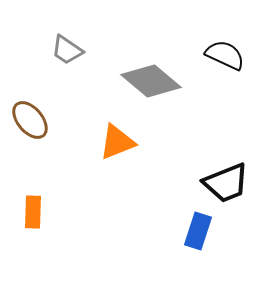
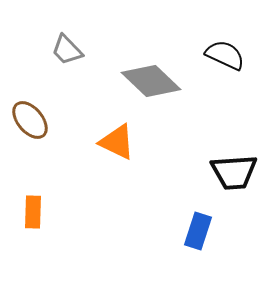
gray trapezoid: rotated 12 degrees clockwise
gray diamond: rotated 4 degrees clockwise
orange triangle: rotated 48 degrees clockwise
black trapezoid: moved 8 px right, 11 px up; rotated 18 degrees clockwise
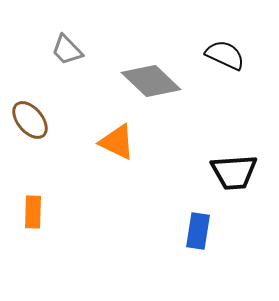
blue rectangle: rotated 9 degrees counterclockwise
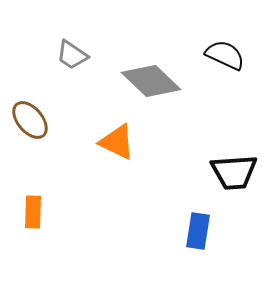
gray trapezoid: moved 5 px right, 5 px down; rotated 12 degrees counterclockwise
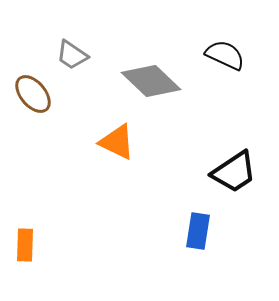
brown ellipse: moved 3 px right, 26 px up
black trapezoid: rotated 30 degrees counterclockwise
orange rectangle: moved 8 px left, 33 px down
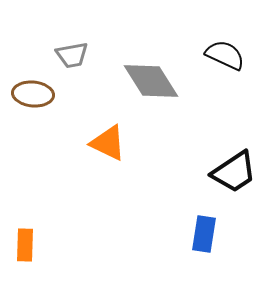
gray trapezoid: rotated 44 degrees counterclockwise
gray diamond: rotated 14 degrees clockwise
brown ellipse: rotated 45 degrees counterclockwise
orange triangle: moved 9 px left, 1 px down
blue rectangle: moved 6 px right, 3 px down
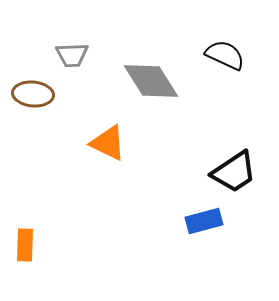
gray trapezoid: rotated 8 degrees clockwise
blue rectangle: moved 13 px up; rotated 66 degrees clockwise
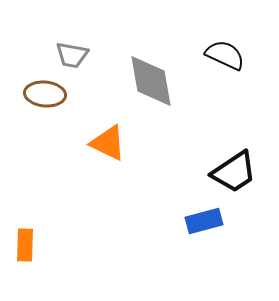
gray trapezoid: rotated 12 degrees clockwise
gray diamond: rotated 22 degrees clockwise
brown ellipse: moved 12 px right
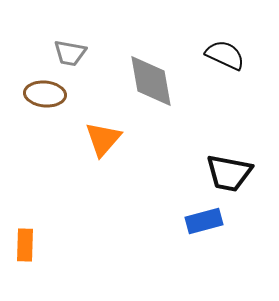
gray trapezoid: moved 2 px left, 2 px up
orange triangle: moved 5 px left, 4 px up; rotated 45 degrees clockwise
black trapezoid: moved 5 px left, 1 px down; rotated 45 degrees clockwise
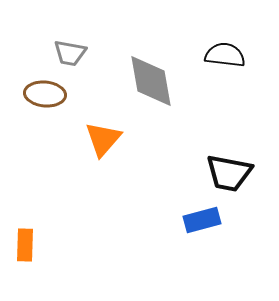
black semicircle: rotated 18 degrees counterclockwise
blue rectangle: moved 2 px left, 1 px up
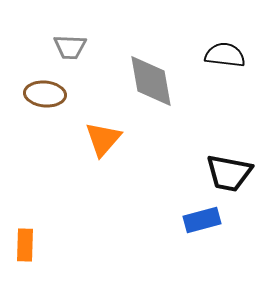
gray trapezoid: moved 6 px up; rotated 8 degrees counterclockwise
